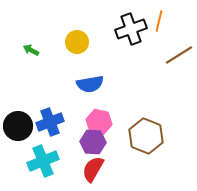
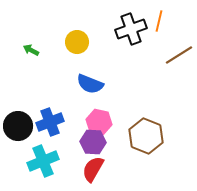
blue semicircle: rotated 32 degrees clockwise
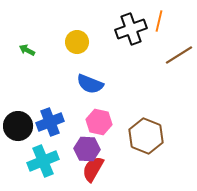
green arrow: moved 4 px left
purple hexagon: moved 6 px left, 7 px down
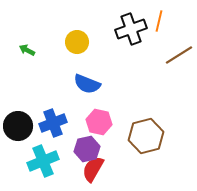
blue semicircle: moved 3 px left
blue cross: moved 3 px right, 1 px down
brown hexagon: rotated 24 degrees clockwise
purple hexagon: rotated 15 degrees counterclockwise
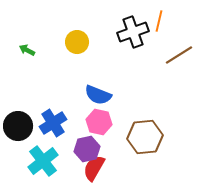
black cross: moved 2 px right, 3 px down
blue semicircle: moved 11 px right, 11 px down
blue cross: rotated 12 degrees counterclockwise
brown hexagon: moved 1 px left, 1 px down; rotated 8 degrees clockwise
cyan cross: rotated 16 degrees counterclockwise
red semicircle: moved 1 px right, 1 px up
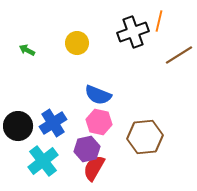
yellow circle: moved 1 px down
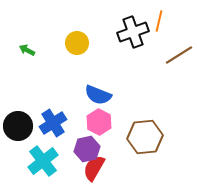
pink hexagon: rotated 15 degrees clockwise
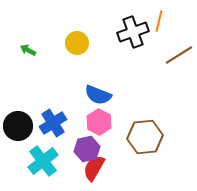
green arrow: moved 1 px right
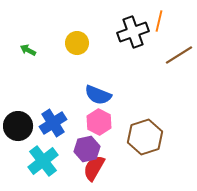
brown hexagon: rotated 12 degrees counterclockwise
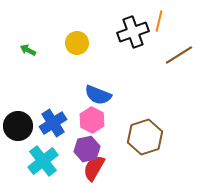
pink hexagon: moved 7 px left, 2 px up
